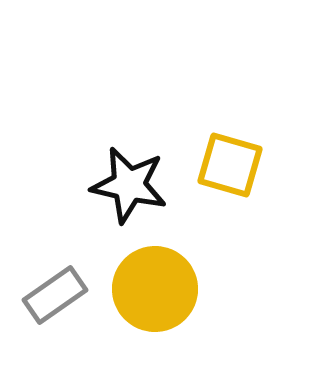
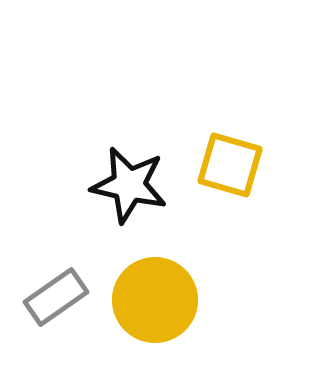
yellow circle: moved 11 px down
gray rectangle: moved 1 px right, 2 px down
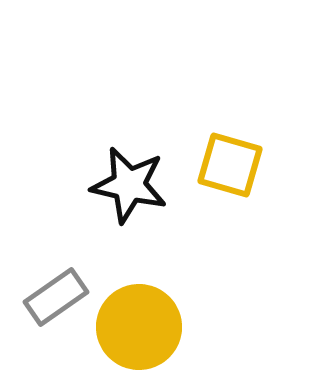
yellow circle: moved 16 px left, 27 px down
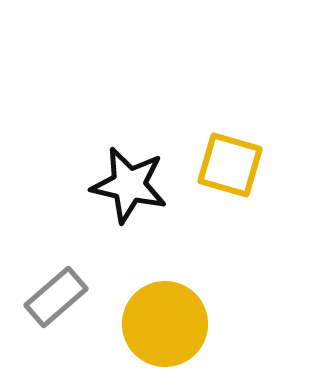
gray rectangle: rotated 6 degrees counterclockwise
yellow circle: moved 26 px right, 3 px up
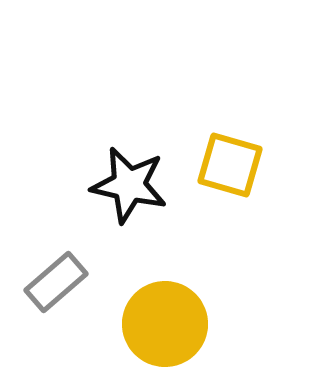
gray rectangle: moved 15 px up
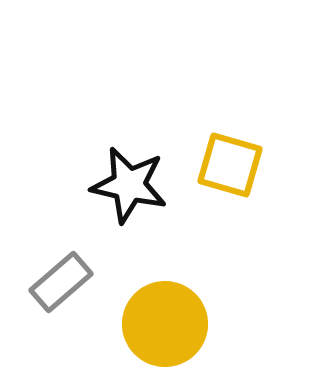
gray rectangle: moved 5 px right
